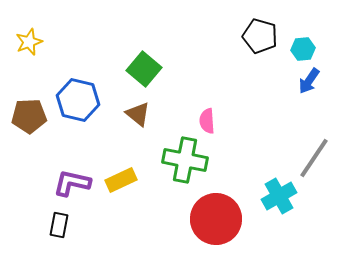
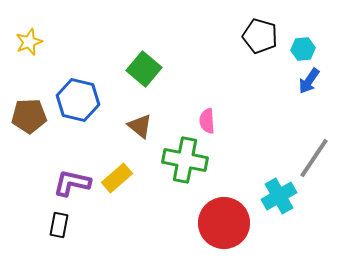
brown triangle: moved 2 px right, 12 px down
yellow rectangle: moved 4 px left, 2 px up; rotated 16 degrees counterclockwise
red circle: moved 8 px right, 4 px down
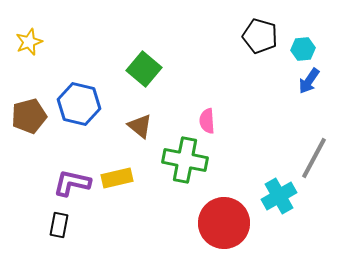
blue hexagon: moved 1 px right, 4 px down
brown pentagon: rotated 12 degrees counterclockwise
gray line: rotated 6 degrees counterclockwise
yellow rectangle: rotated 28 degrees clockwise
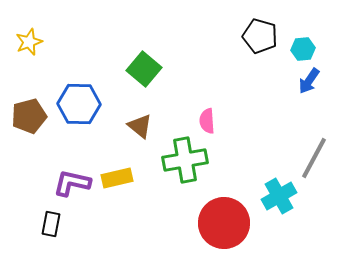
blue hexagon: rotated 12 degrees counterclockwise
green cross: rotated 21 degrees counterclockwise
black rectangle: moved 8 px left, 1 px up
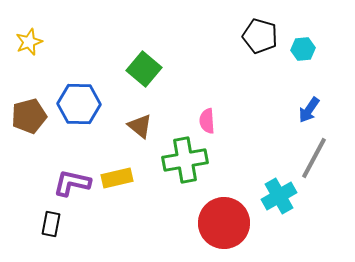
blue arrow: moved 29 px down
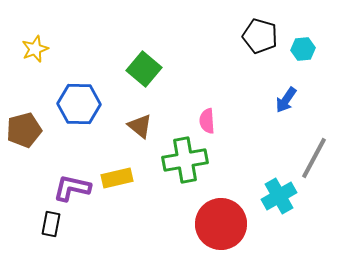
yellow star: moved 6 px right, 7 px down
blue arrow: moved 23 px left, 10 px up
brown pentagon: moved 5 px left, 14 px down
purple L-shape: moved 5 px down
red circle: moved 3 px left, 1 px down
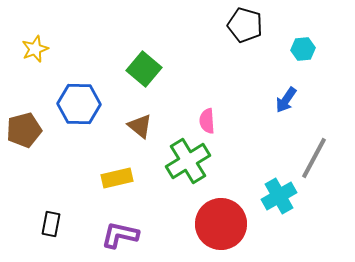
black pentagon: moved 15 px left, 11 px up
green cross: moved 3 px right, 1 px down; rotated 21 degrees counterclockwise
purple L-shape: moved 48 px right, 47 px down
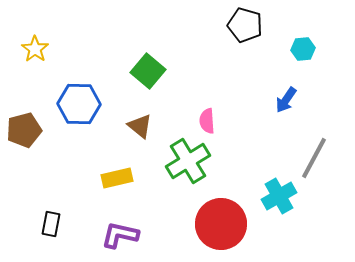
yellow star: rotated 16 degrees counterclockwise
green square: moved 4 px right, 2 px down
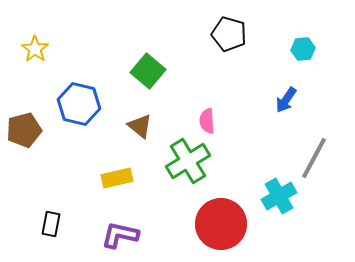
black pentagon: moved 16 px left, 9 px down
blue hexagon: rotated 12 degrees clockwise
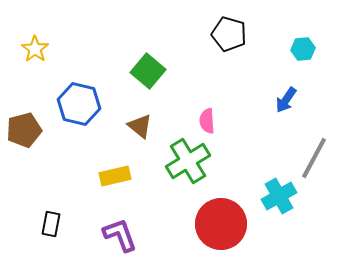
yellow rectangle: moved 2 px left, 2 px up
purple L-shape: rotated 57 degrees clockwise
